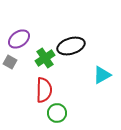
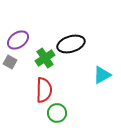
purple ellipse: moved 1 px left, 1 px down
black ellipse: moved 2 px up
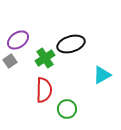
gray square: moved 1 px up; rotated 24 degrees clockwise
green circle: moved 10 px right, 4 px up
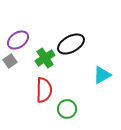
black ellipse: rotated 12 degrees counterclockwise
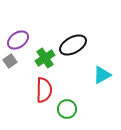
black ellipse: moved 2 px right, 1 px down
